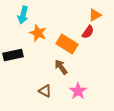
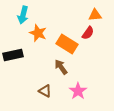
orange triangle: rotated 24 degrees clockwise
red semicircle: moved 1 px down
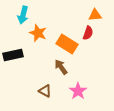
red semicircle: rotated 16 degrees counterclockwise
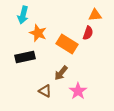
black rectangle: moved 12 px right, 2 px down
brown arrow: moved 6 px down; rotated 105 degrees counterclockwise
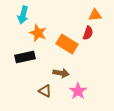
brown arrow: rotated 119 degrees counterclockwise
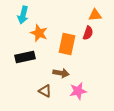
orange star: moved 1 px right
orange rectangle: rotated 70 degrees clockwise
pink star: rotated 24 degrees clockwise
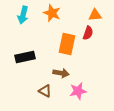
orange star: moved 13 px right, 20 px up
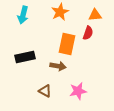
orange star: moved 8 px right, 1 px up; rotated 24 degrees clockwise
brown arrow: moved 3 px left, 7 px up
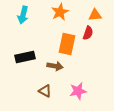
brown arrow: moved 3 px left
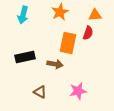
orange rectangle: moved 1 px right, 1 px up
brown arrow: moved 2 px up
brown triangle: moved 5 px left, 1 px down
